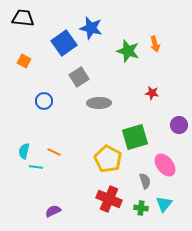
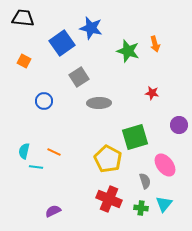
blue square: moved 2 px left
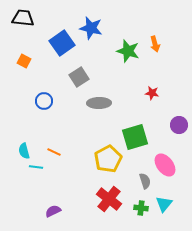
cyan semicircle: rotated 28 degrees counterclockwise
yellow pentagon: rotated 16 degrees clockwise
red cross: rotated 15 degrees clockwise
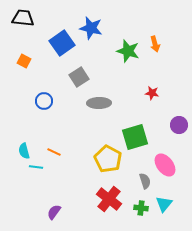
yellow pentagon: rotated 16 degrees counterclockwise
purple semicircle: moved 1 px right, 1 px down; rotated 28 degrees counterclockwise
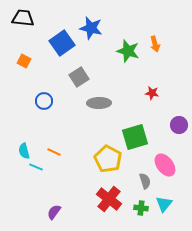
cyan line: rotated 16 degrees clockwise
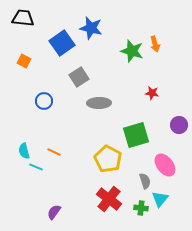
green star: moved 4 px right
green square: moved 1 px right, 2 px up
cyan triangle: moved 4 px left, 5 px up
